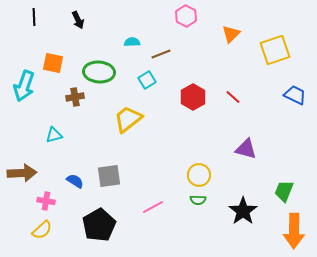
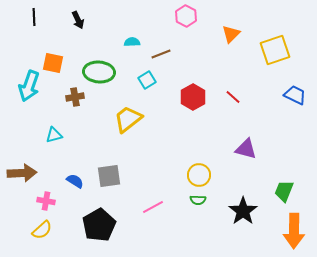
cyan arrow: moved 5 px right
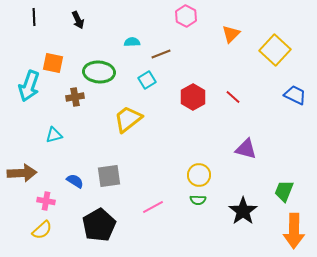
yellow square: rotated 28 degrees counterclockwise
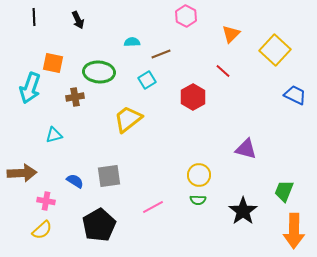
cyan arrow: moved 1 px right, 2 px down
red line: moved 10 px left, 26 px up
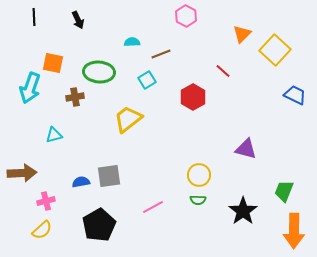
orange triangle: moved 11 px right
blue semicircle: moved 6 px right, 1 px down; rotated 42 degrees counterclockwise
pink cross: rotated 24 degrees counterclockwise
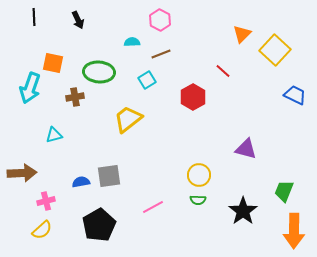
pink hexagon: moved 26 px left, 4 px down
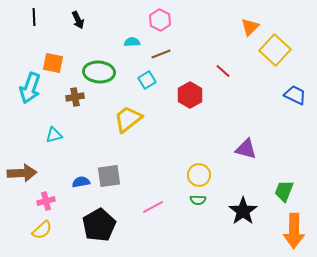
orange triangle: moved 8 px right, 7 px up
red hexagon: moved 3 px left, 2 px up
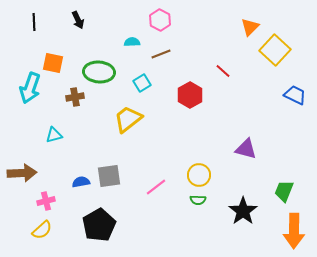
black line: moved 5 px down
cyan square: moved 5 px left, 3 px down
pink line: moved 3 px right, 20 px up; rotated 10 degrees counterclockwise
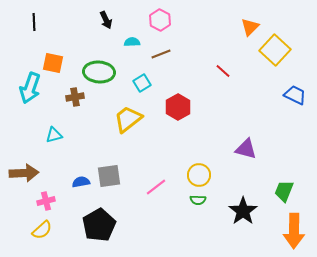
black arrow: moved 28 px right
red hexagon: moved 12 px left, 12 px down
brown arrow: moved 2 px right
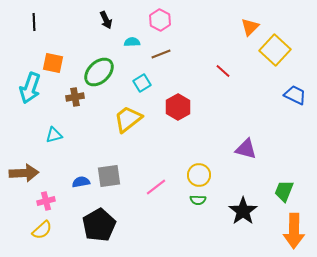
green ellipse: rotated 48 degrees counterclockwise
